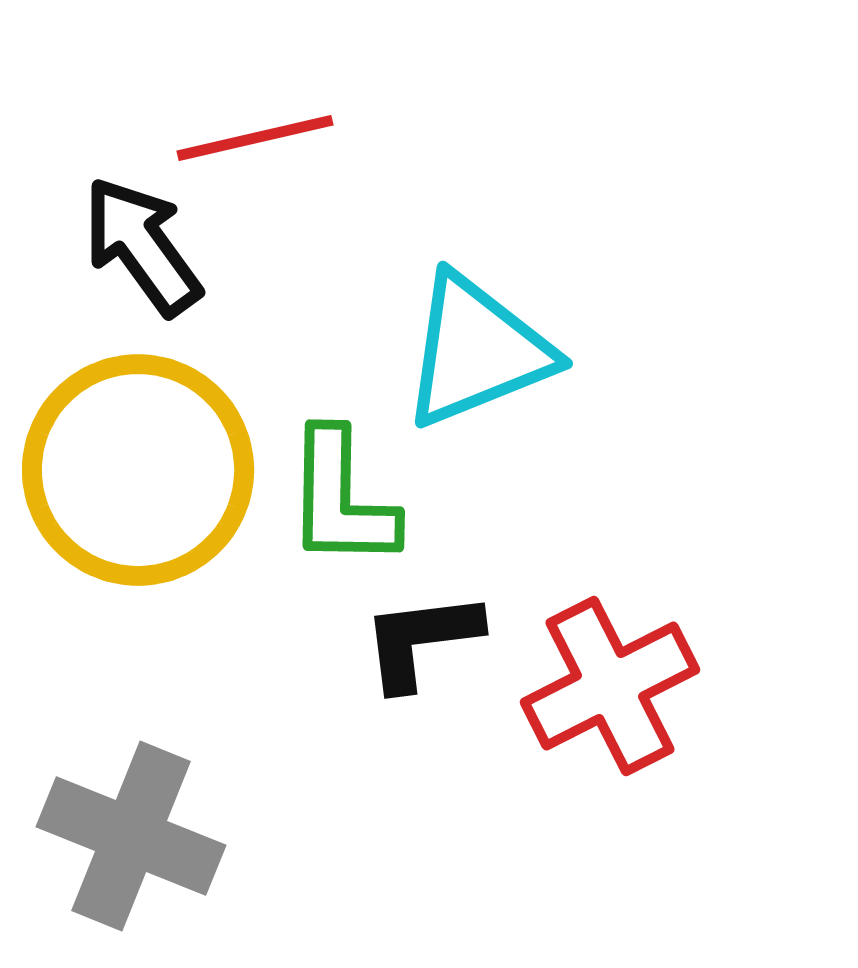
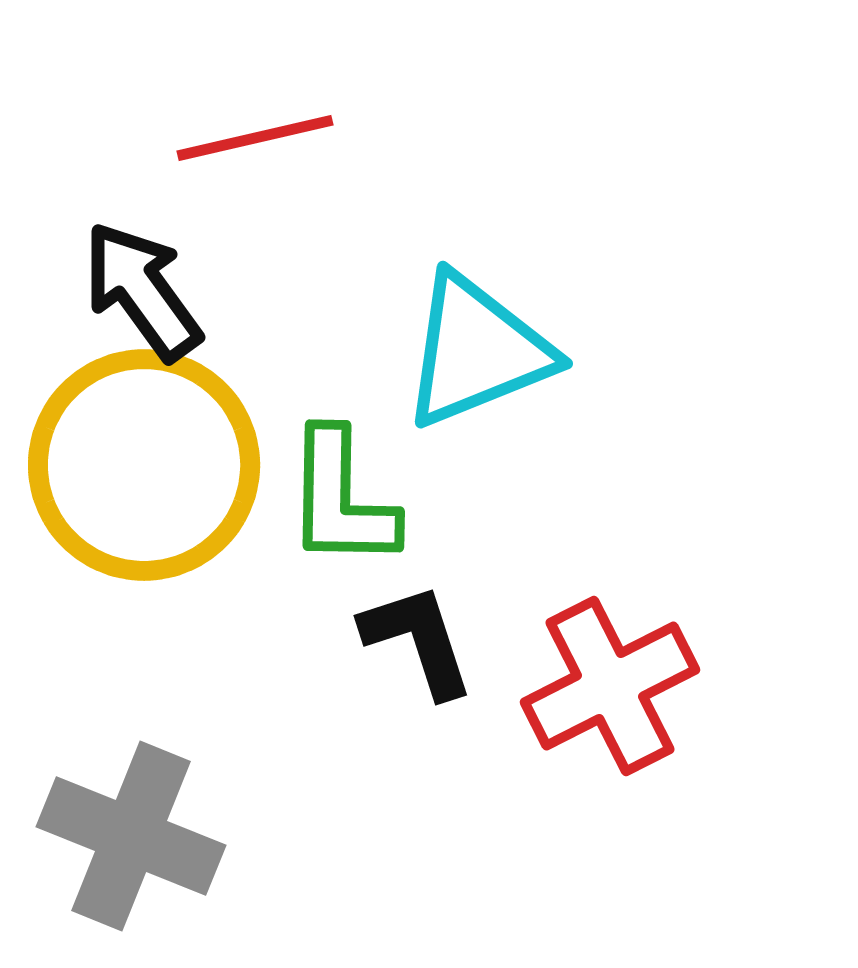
black arrow: moved 45 px down
yellow circle: moved 6 px right, 5 px up
black L-shape: moved 3 px left; rotated 79 degrees clockwise
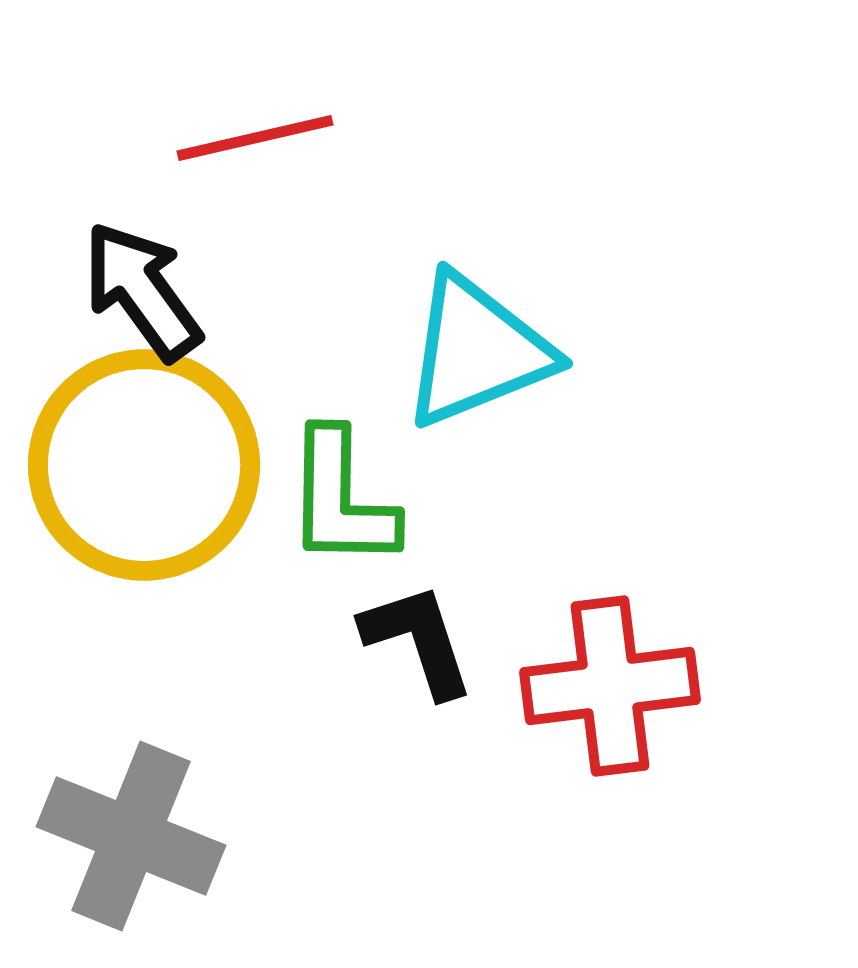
red cross: rotated 20 degrees clockwise
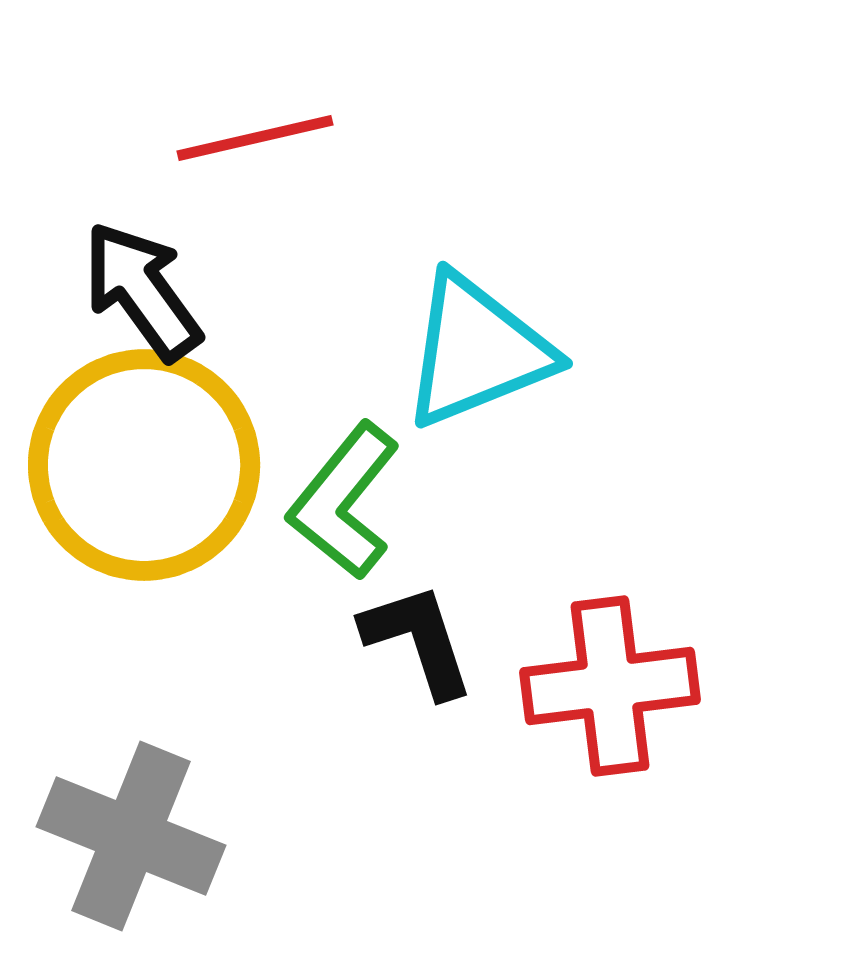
green L-shape: moved 3 px right, 2 px down; rotated 38 degrees clockwise
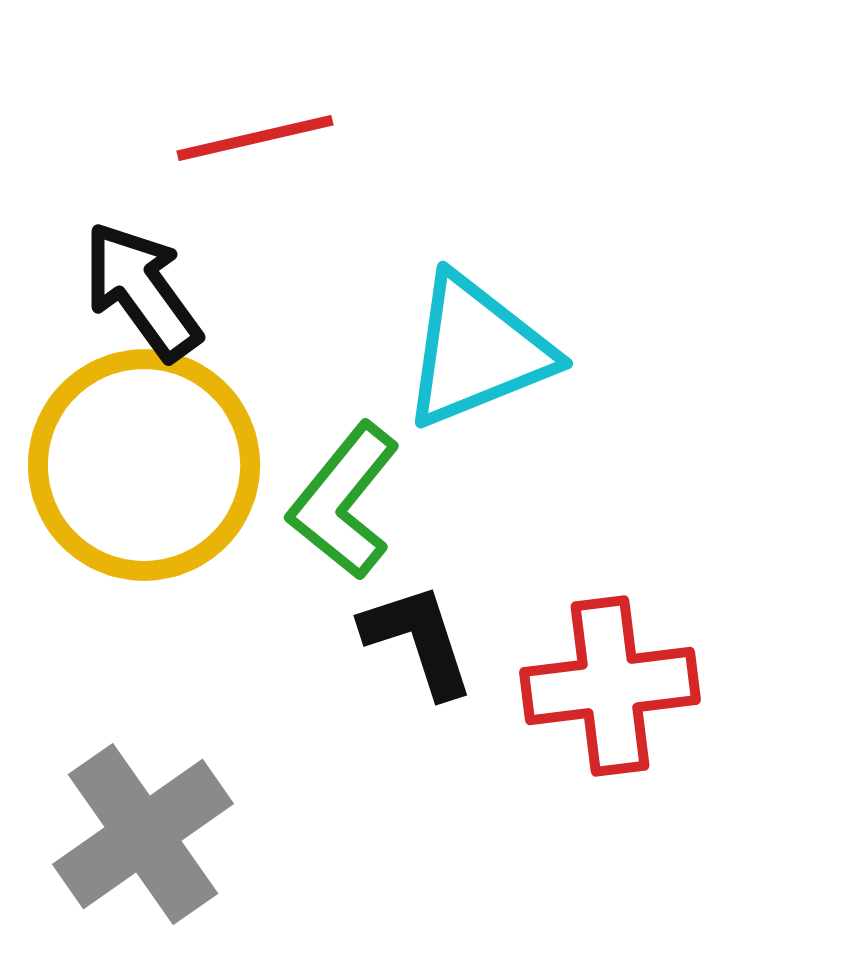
gray cross: moved 12 px right, 2 px up; rotated 33 degrees clockwise
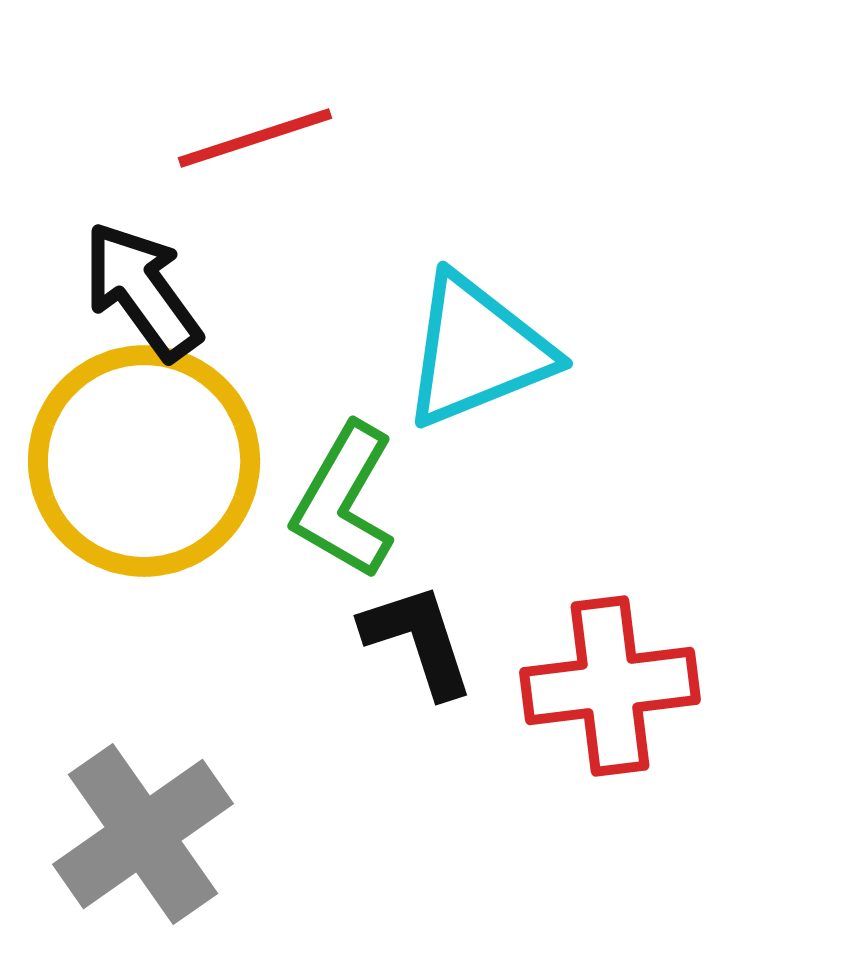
red line: rotated 5 degrees counterclockwise
yellow circle: moved 4 px up
green L-shape: rotated 9 degrees counterclockwise
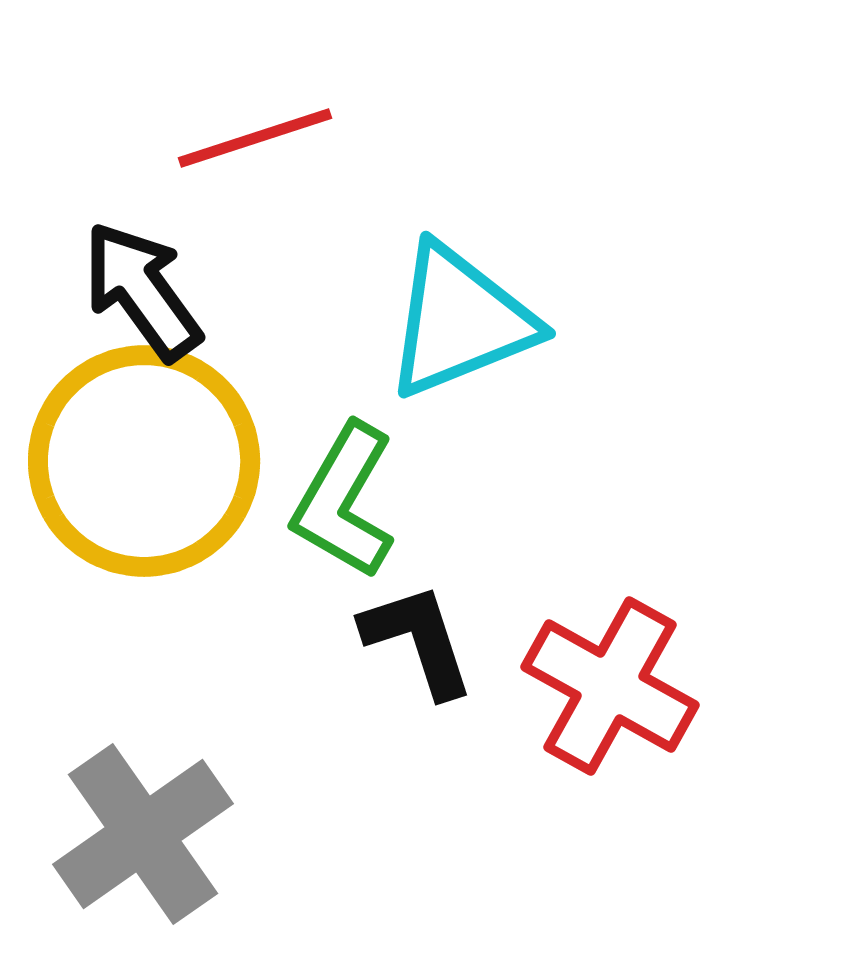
cyan triangle: moved 17 px left, 30 px up
red cross: rotated 36 degrees clockwise
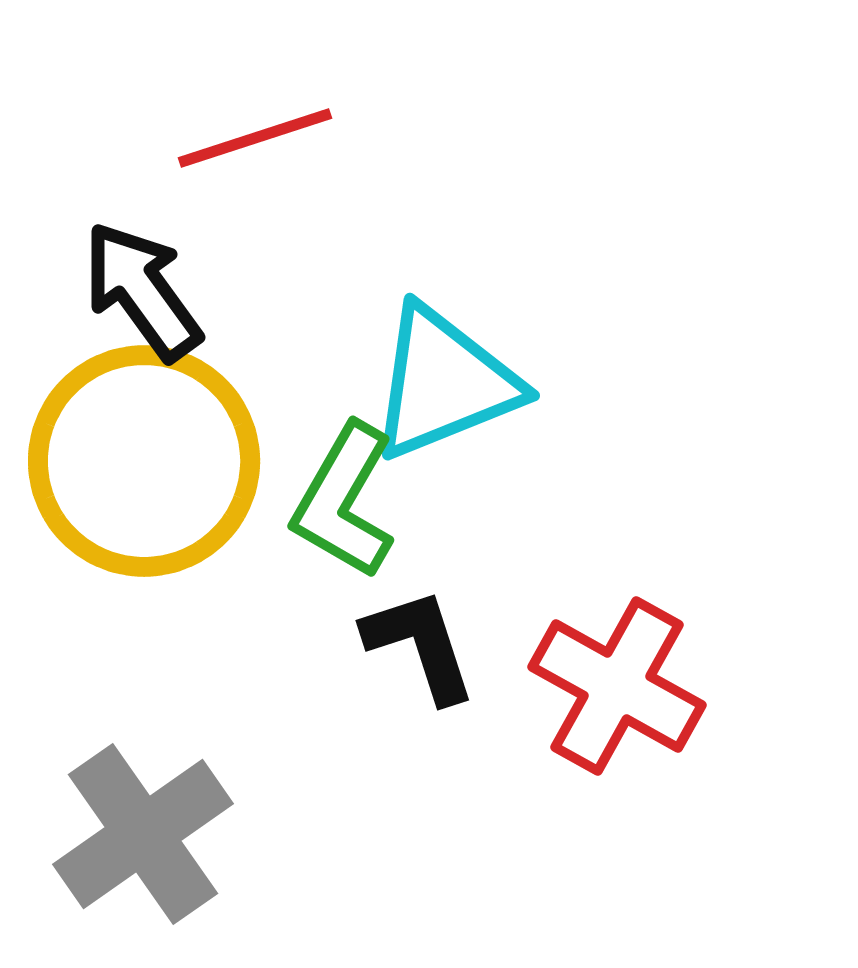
cyan triangle: moved 16 px left, 62 px down
black L-shape: moved 2 px right, 5 px down
red cross: moved 7 px right
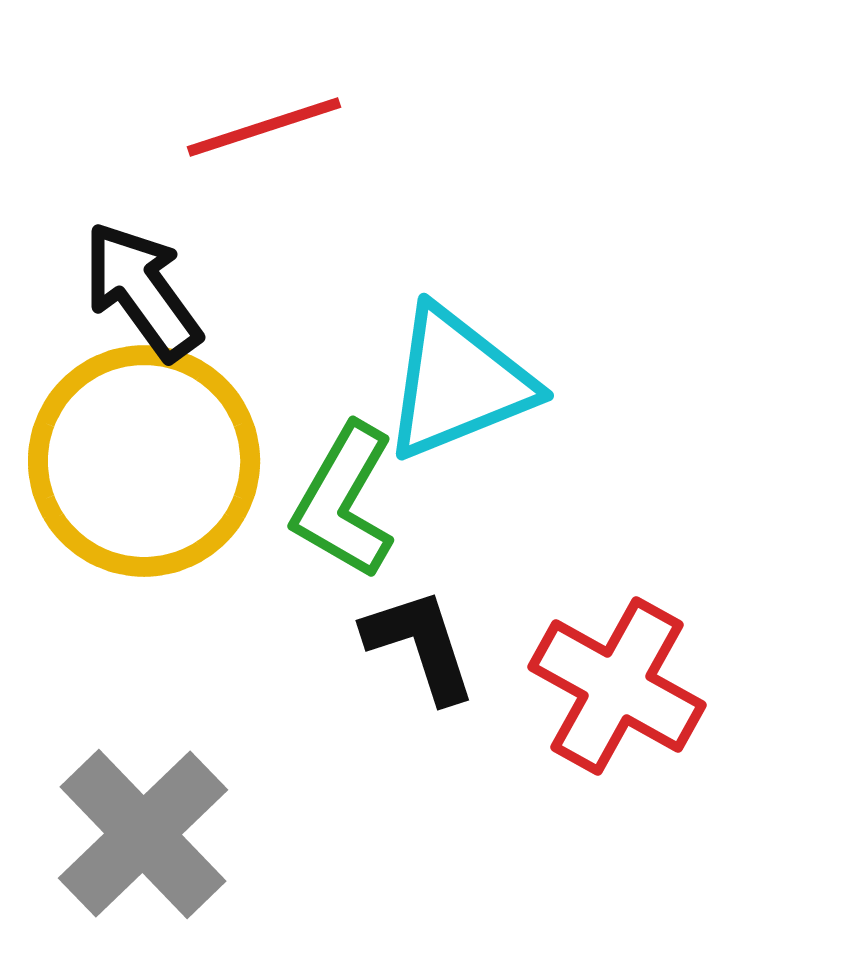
red line: moved 9 px right, 11 px up
cyan triangle: moved 14 px right
gray cross: rotated 9 degrees counterclockwise
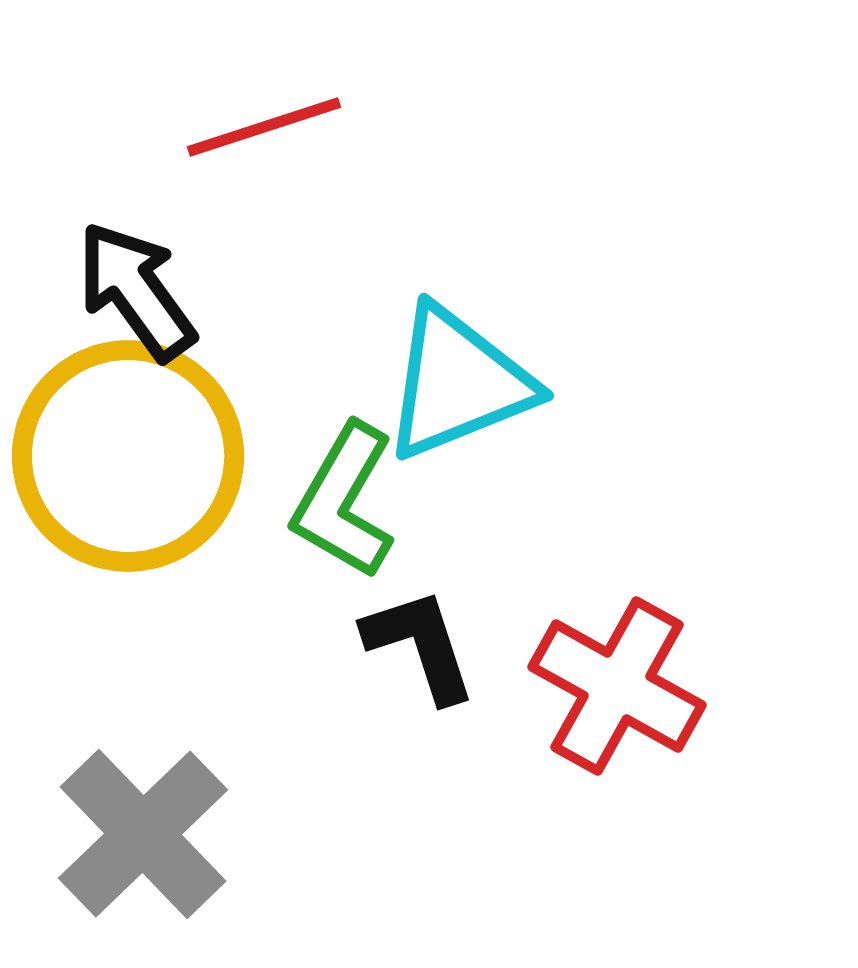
black arrow: moved 6 px left
yellow circle: moved 16 px left, 5 px up
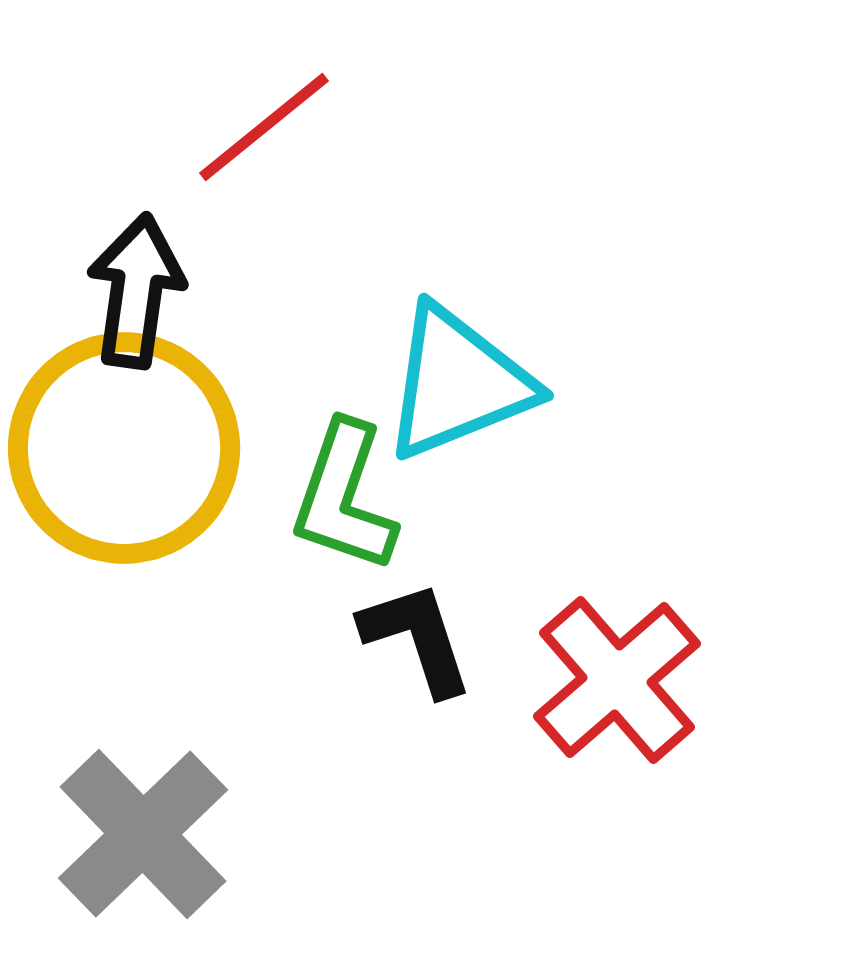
red line: rotated 21 degrees counterclockwise
black arrow: rotated 44 degrees clockwise
yellow circle: moved 4 px left, 8 px up
green L-shape: moved 4 px up; rotated 11 degrees counterclockwise
black L-shape: moved 3 px left, 7 px up
red cross: moved 6 px up; rotated 20 degrees clockwise
